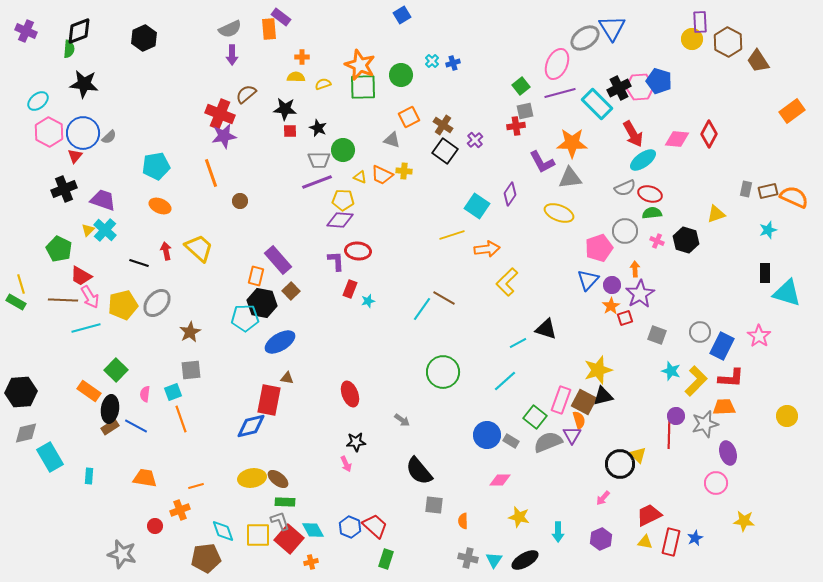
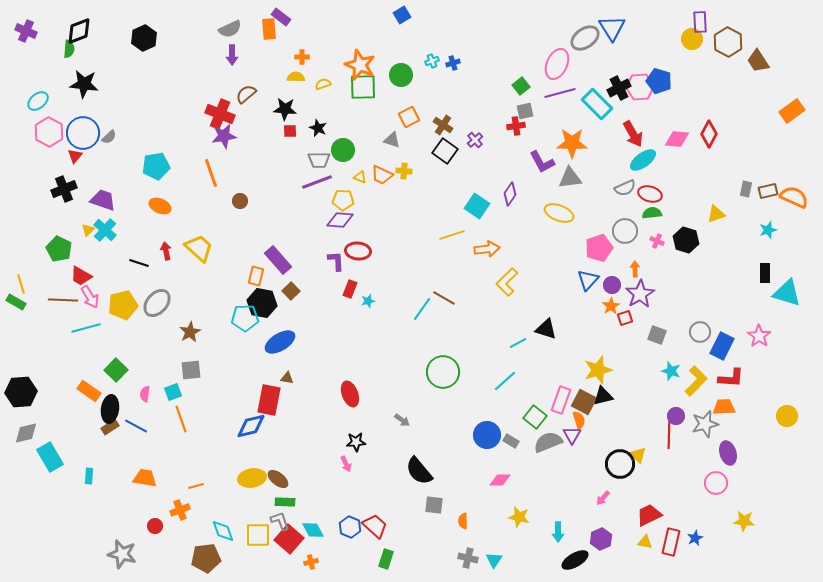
cyan cross at (432, 61): rotated 24 degrees clockwise
black ellipse at (525, 560): moved 50 px right
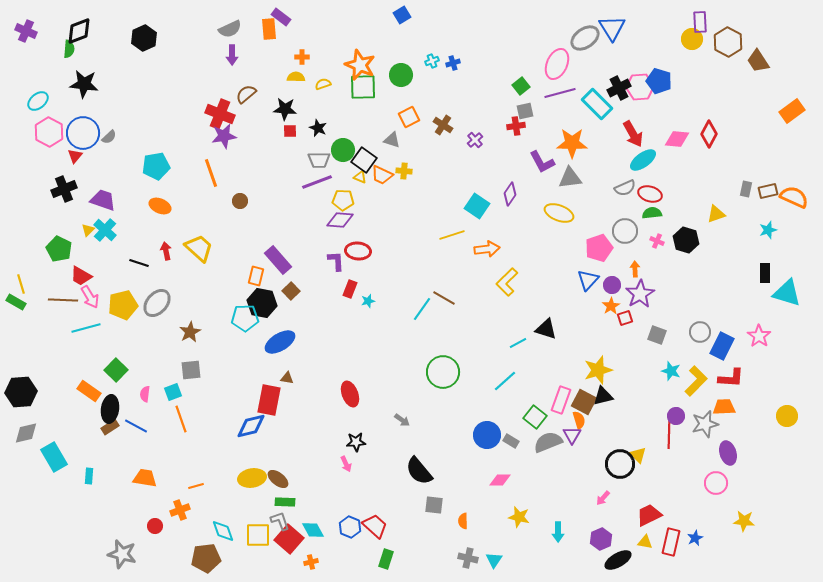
black square at (445, 151): moved 81 px left, 9 px down
cyan rectangle at (50, 457): moved 4 px right
black ellipse at (575, 560): moved 43 px right
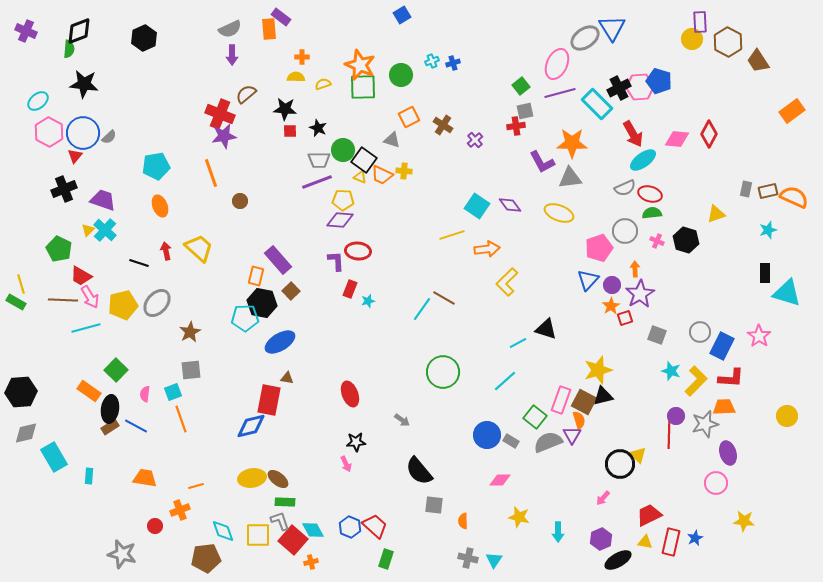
purple diamond at (510, 194): moved 11 px down; rotated 70 degrees counterclockwise
orange ellipse at (160, 206): rotated 45 degrees clockwise
red square at (289, 539): moved 4 px right, 1 px down
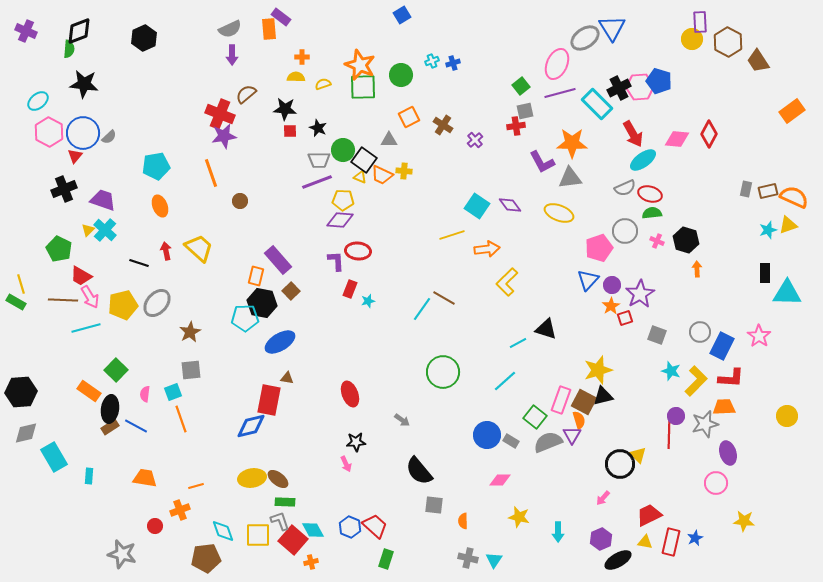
gray triangle at (392, 140): moved 3 px left; rotated 18 degrees counterclockwise
yellow triangle at (716, 214): moved 72 px right, 11 px down
orange arrow at (635, 269): moved 62 px right
cyan triangle at (787, 293): rotated 16 degrees counterclockwise
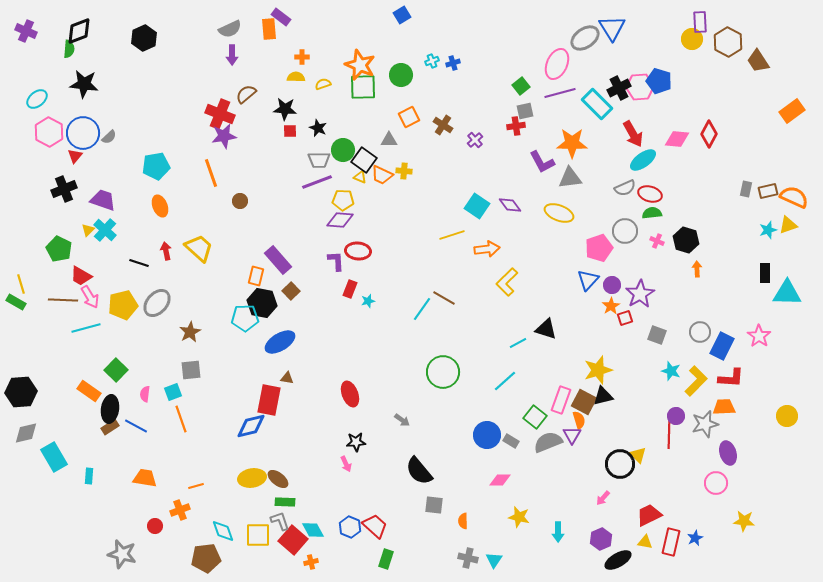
cyan ellipse at (38, 101): moved 1 px left, 2 px up
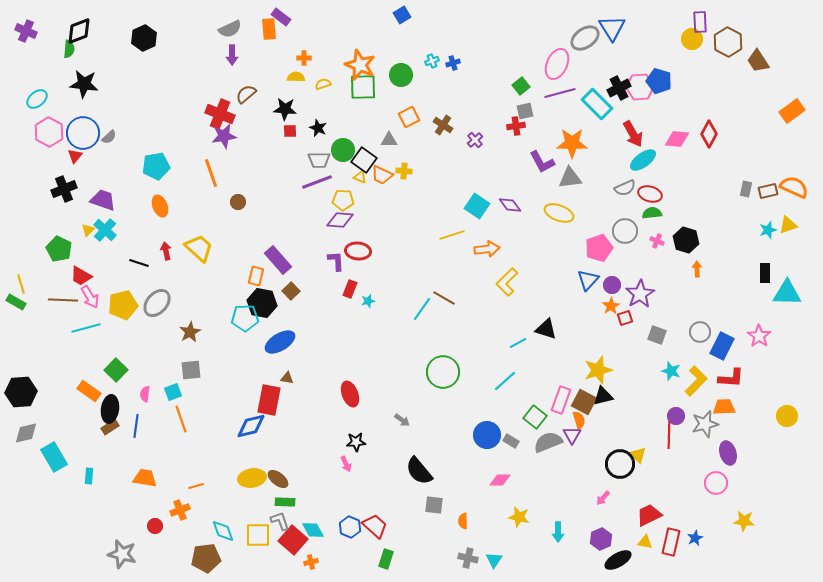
orange cross at (302, 57): moved 2 px right, 1 px down
orange semicircle at (794, 197): moved 10 px up
brown circle at (240, 201): moved 2 px left, 1 px down
blue line at (136, 426): rotated 70 degrees clockwise
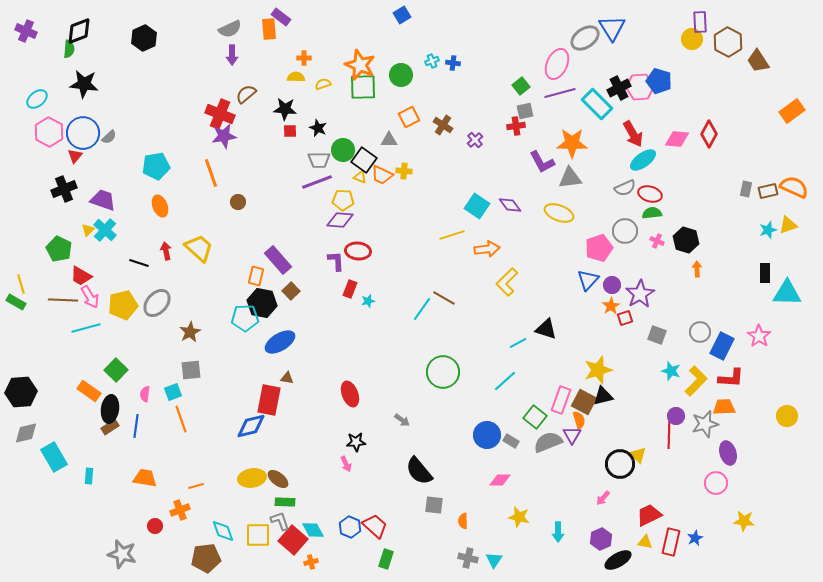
blue cross at (453, 63): rotated 24 degrees clockwise
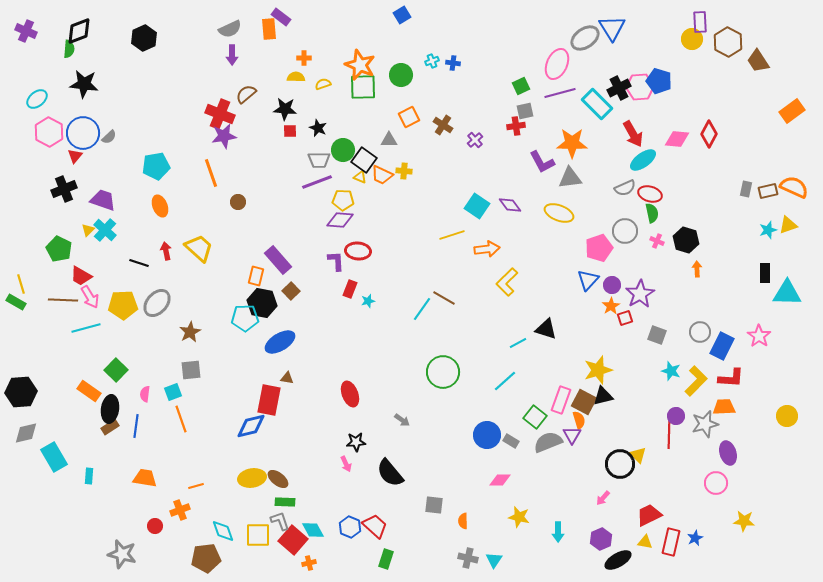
green square at (521, 86): rotated 12 degrees clockwise
green semicircle at (652, 213): rotated 84 degrees clockwise
yellow pentagon at (123, 305): rotated 12 degrees clockwise
black semicircle at (419, 471): moved 29 px left, 2 px down
orange cross at (311, 562): moved 2 px left, 1 px down
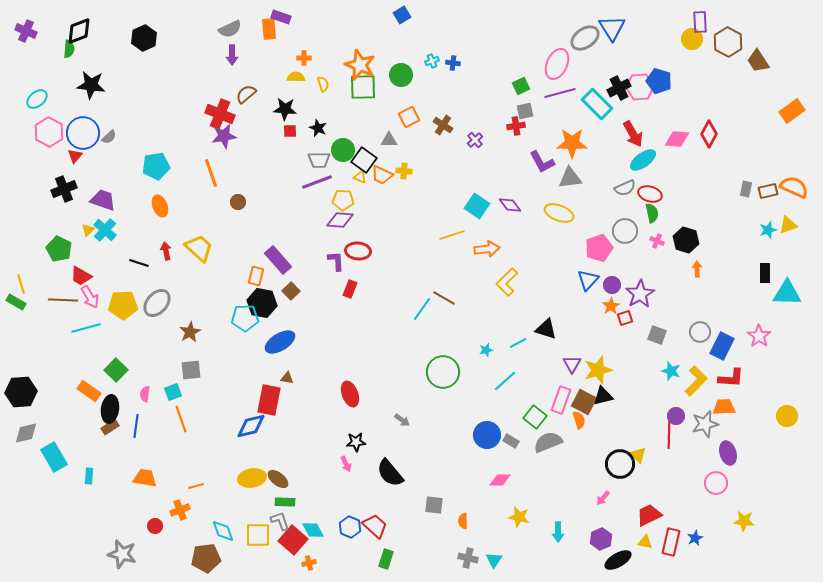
purple rectangle at (281, 17): rotated 18 degrees counterclockwise
black star at (84, 84): moved 7 px right, 1 px down
yellow semicircle at (323, 84): rotated 91 degrees clockwise
cyan star at (368, 301): moved 118 px right, 49 px down
purple triangle at (572, 435): moved 71 px up
